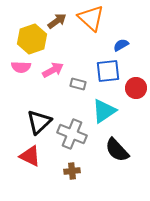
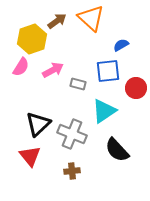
pink semicircle: rotated 60 degrees counterclockwise
black triangle: moved 1 px left, 2 px down
red triangle: rotated 25 degrees clockwise
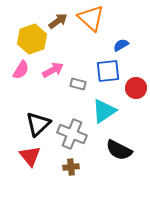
brown arrow: moved 1 px right
pink semicircle: moved 3 px down
black semicircle: moved 2 px right; rotated 20 degrees counterclockwise
brown cross: moved 1 px left, 4 px up
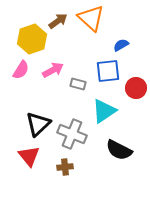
red triangle: moved 1 px left
brown cross: moved 6 px left
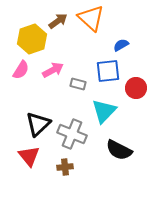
cyan triangle: rotated 12 degrees counterclockwise
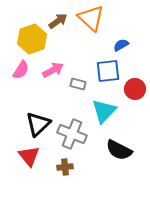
red circle: moved 1 px left, 1 px down
